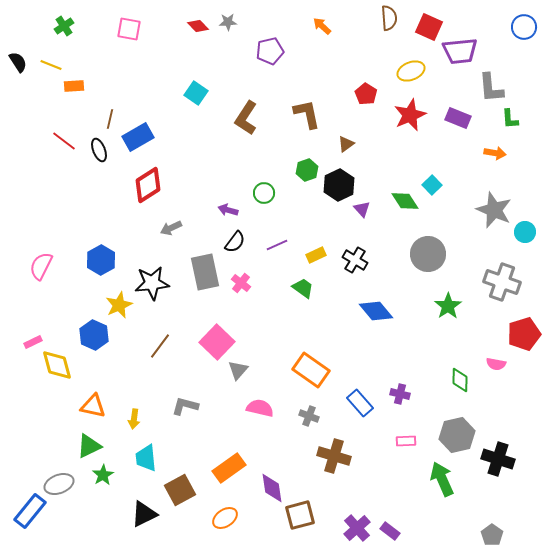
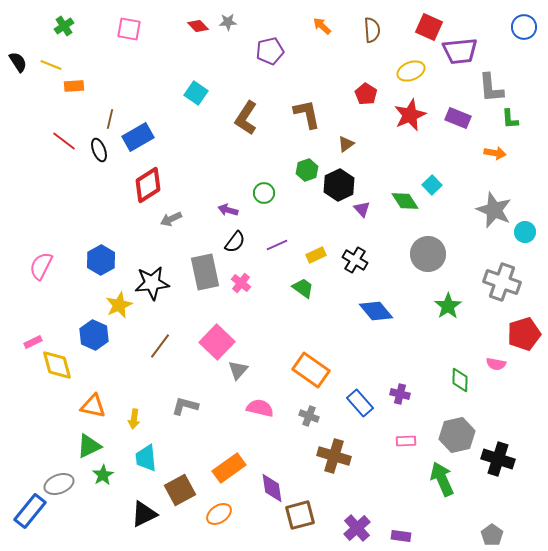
brown semicircle at (389, 18): moved 17 px left, 12 px down
gray arrow at (171, 228): moved 9 px up
orange ellipse at (225, 518): moved 6 px left, 4 px up
purple rectangle at (390, 531): moved 11 px right, 5 px down; rotated 30 degrees counterclockwise
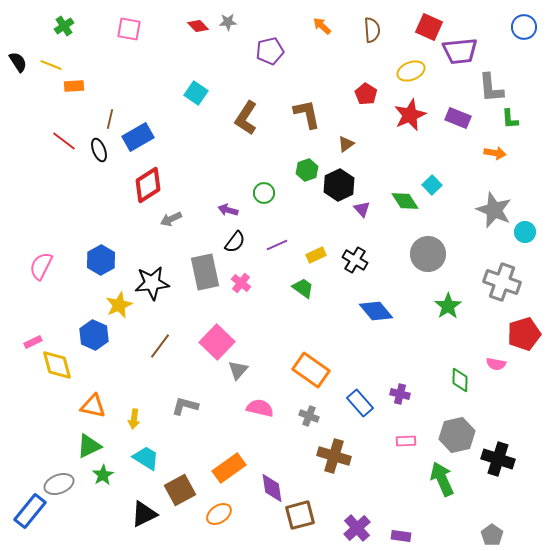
cyan trapezoid at (146, 458): rotated 128 degrees clockwise
